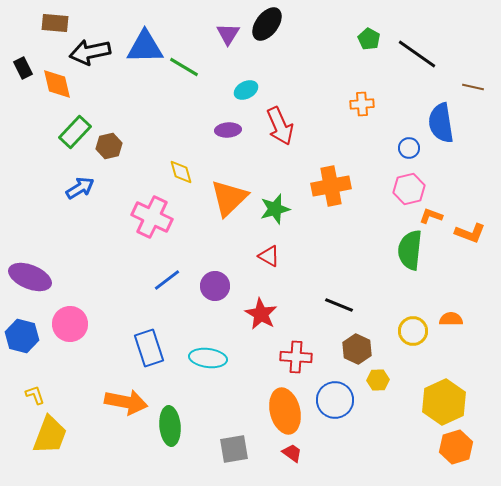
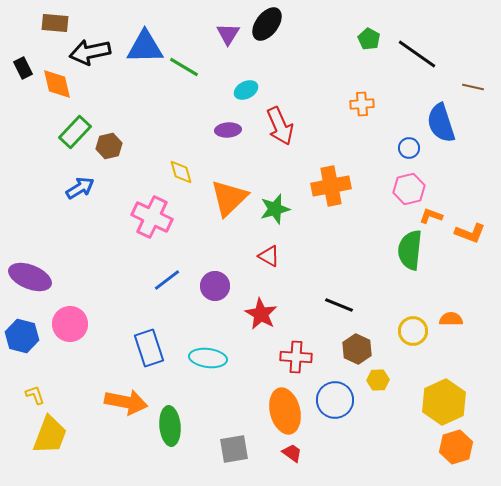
blue semicircle at (441, 123): rotated 9 degrees counterclockwise
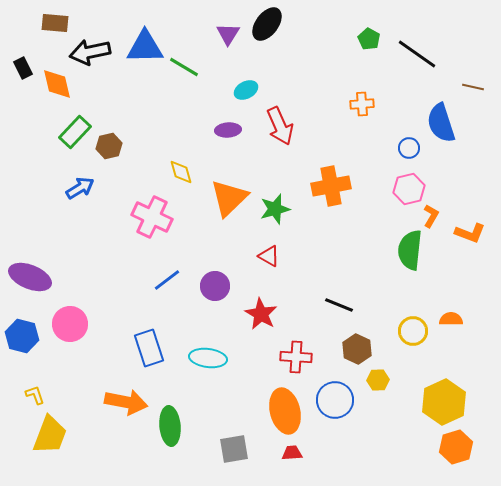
orange L-shape at (431, 216): rotated 100 degrees clockwise
red trapezoid at (292, 453): rotated 40 degrees counterclockwise
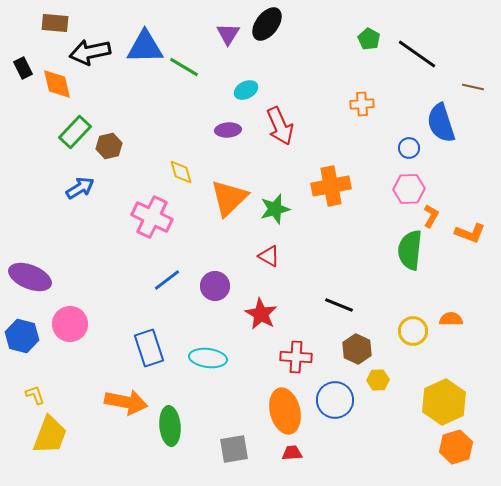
pink hexagon at (409, 189): rotated 12 degrees clockwise
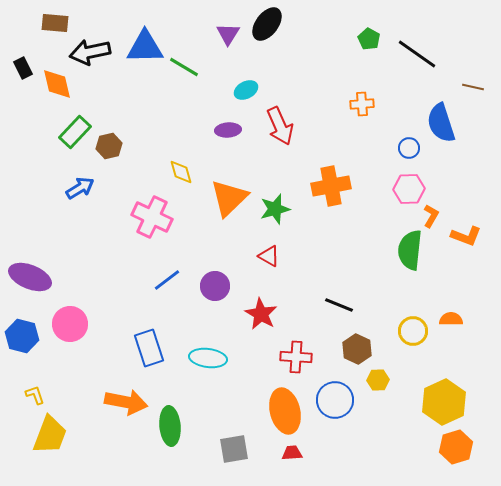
orange L-shape at (470, 233): moved 4 px left, 3 px down
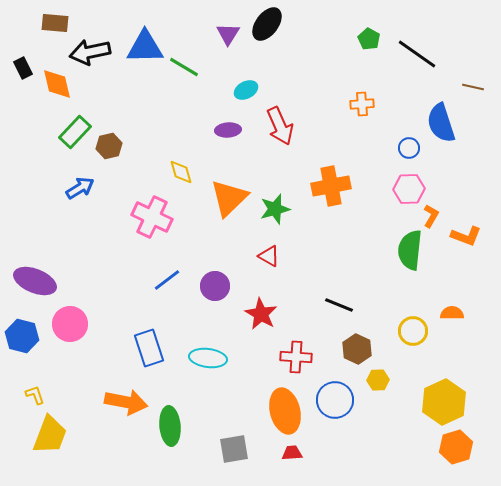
purple ellipse at (30, 277): moved 5 px right, 4 px down
orange semicircle at (451, 319): moved 1 px right, 6 px up
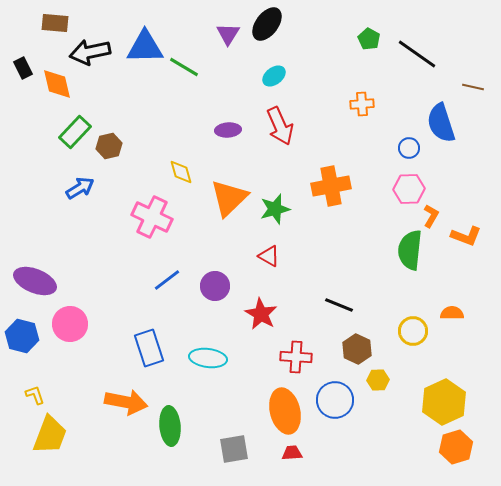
cyan ellipse at (246, 90): moved 28 px right, 14 px up; rotated 10 degrees counterclockwise
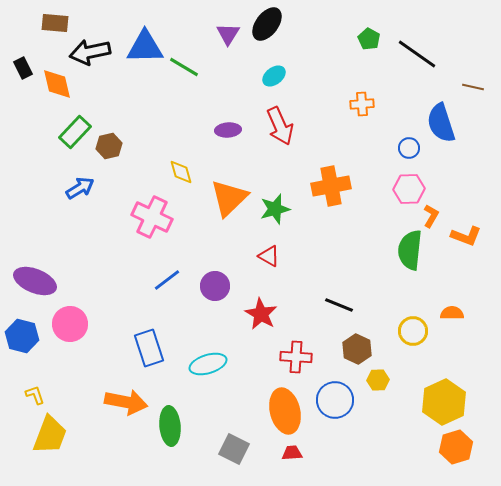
cyan ellipse at (208, 358): moved 6 px down; rotated 24 degrees counterclockwise
gray square at (234, 449): rotated 36 degrees clockwise
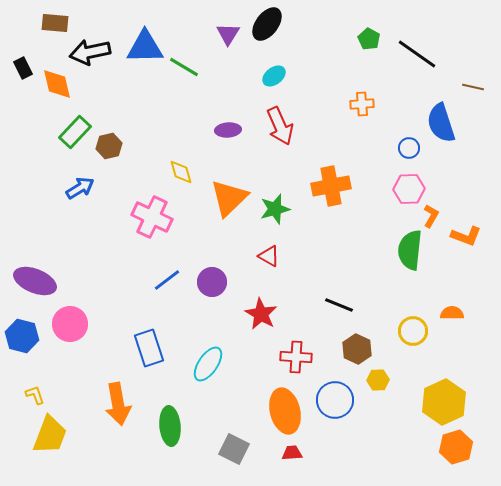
purple circle at (215, 286): moved 3 px left, 4 px up
cyan ellipse at (208, 364): rotated 39 degrees counterclockwise
orange arrow at (126, 402): moved 8 px left, 2 px down; rotated 69 degrees clockwise
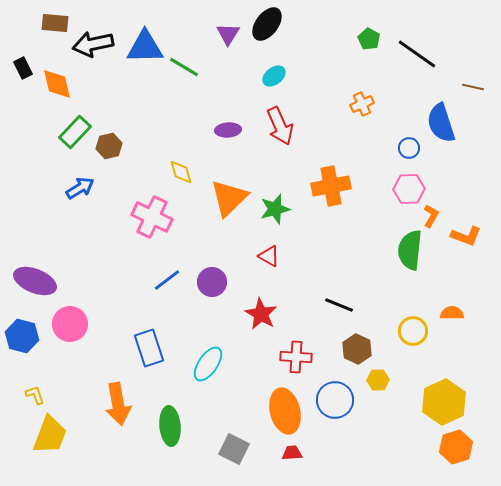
black arrow at (90, 52): moved 3 px right, 8 px up
orange cross at (362, 104): rotated 20 degrees counterclockwise
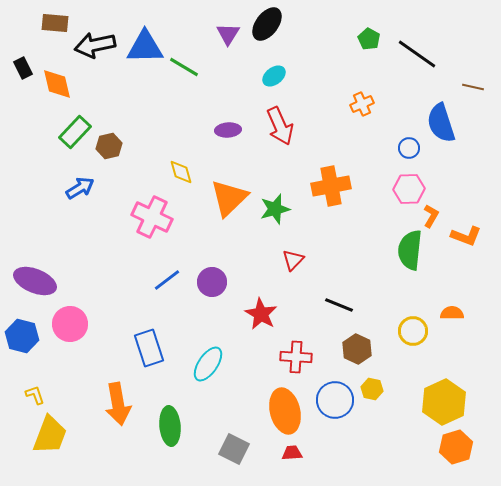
black arrow at (93, 44): moved 2 px right, 1 px down
red triangle at (269, 256): moved 24 px right, 4 px down; rotated 45 degrees clockwise
yellow hexagon at (378, 380): moved 6 px left, 9 px down; rotated 15 degrees clockwise
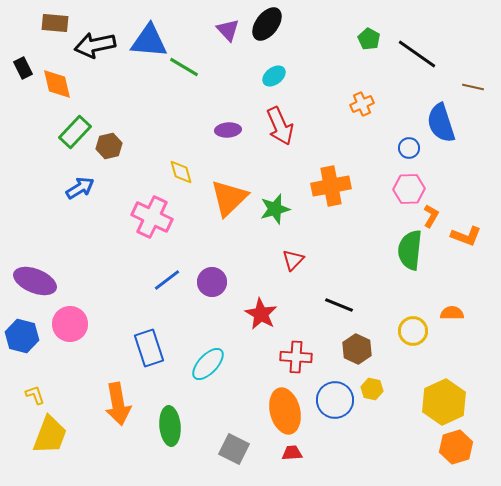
purple triangle at (228, 34): moved 4 px up; rotated 15 degrees counterclockwise
blue triangle at (145, 47): moved 4 px right, 6 px up; rotated 6 degrees clockwise
cyan ellipse at (208, 364): rotated 9 degrees clockwise
